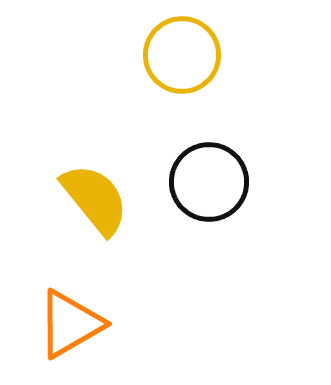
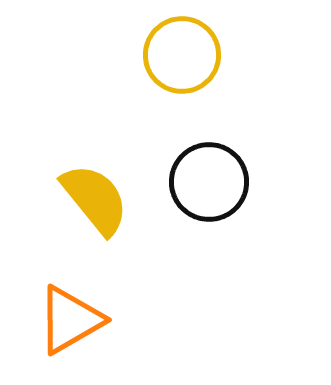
orange triangle: moved 4 px up
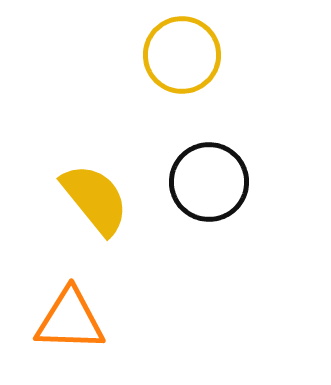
orange triangle: rotated 32 degrees clockwise
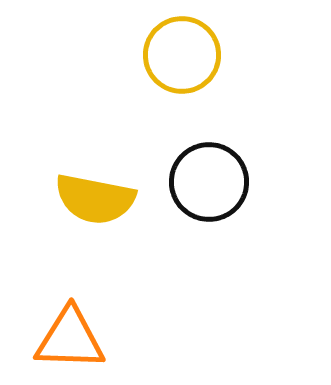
yellow semicircle: rotated 140 degrees clockwise
orange triangle: moved 19 px down
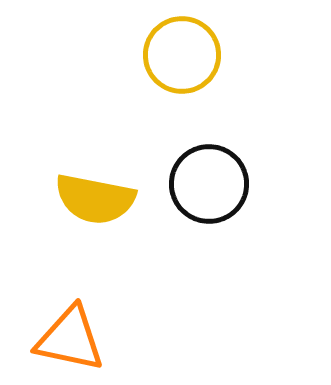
black circle: moved 2 px down
orange triangle: rotated 10 degrees clockwise
